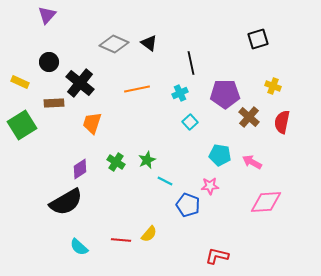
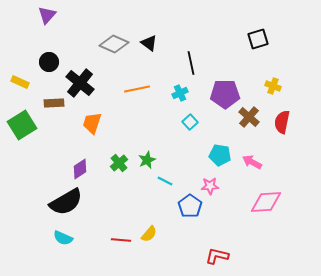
green cross: moved 3 px right, 1 px down; rotated 18 degrees clockwise
blue pentagon: moved 2 px right, 1 px down; rotated 15 degrees clockwise
cyan semicircle: moved 16 px left, 9 px up; rotated 18 degrees counterclockwise
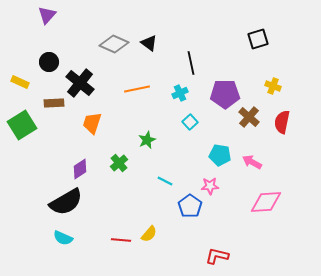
green star: moved 20 px up
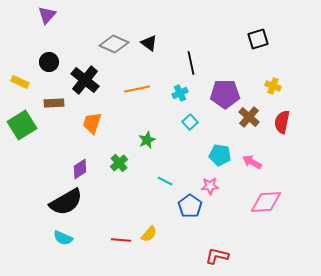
black cross: moved 5 px right, 3 px up
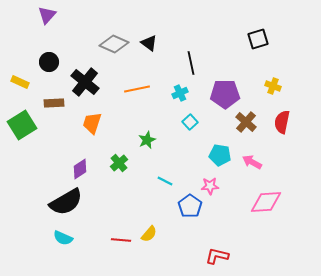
black cross: moved 2 px down
brown cross: moved 3 px left, 5 px down
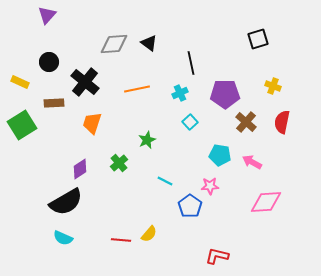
gray diamond: rotated 28 degrees counterclockwise
